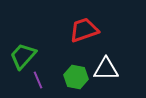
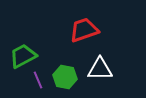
green trapezoid: rotated 20 degrees clockwise
white triangle: moved 6 px left
green hexagon: moved 11 px left
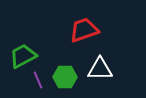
green hexagon: rotated 10 degrees counterclockwise
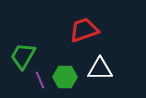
green trapezoid: rotated 32 degrees counterclockwise
purple line: moved 2 px right
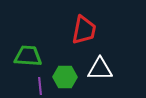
red trapezoid: rotated 120 degrees clockwise
green trapezoid: moved 5 px right; rotated 64 degrees clockwise
purple line: moved 6 px down; rotated 18 degrees clockwise
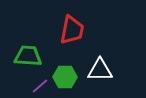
red trapezoid: moved 12 px left
white triangle: moved 1 px down
purple line: rotated 54 degrees clockwise
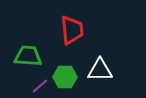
red trapezoid: rotated 16 degrees counterclockwise
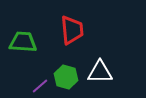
green trapezoid: moved 5 px left, 14 px up
white triangle: moved 2 px down
green hexagon: moved 1 px right; rotated 15 degrees clockwise
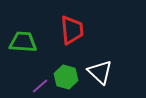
white triangle: rotated 44 degrees clockwise
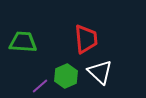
red trapezoid: moved 14 px right, 9 px down
green hexagon: moved 1 px up; rotated 20 degrees clockwise
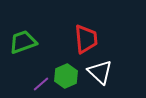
green trapezoid: rotated 24 degrees counterclockwise
purple line: moved 1 px right, 2 px up
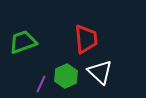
purple line: rotated 24 degrees counterclockwise
